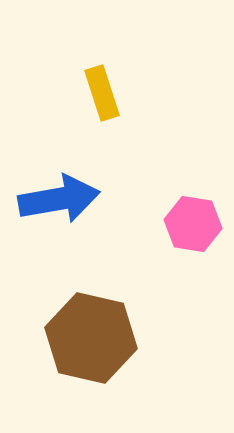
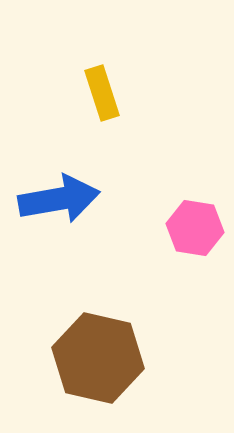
pink hexagon: moved 2 px right, 4 px down
brown hexagon: moved 7 px right, 20 px down
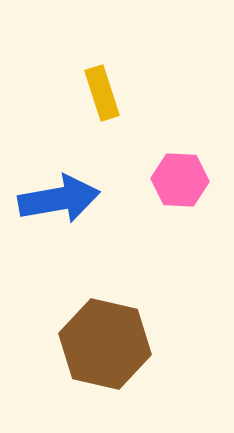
pink hexagon: moved 15 px left, 48 px up; rotated 6 degrees counterclockwise
brown hexagon: moved 7 px right, 14 px up
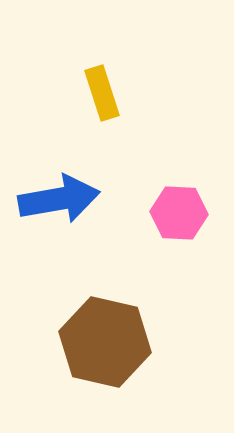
pink hexagon: moved 1 px left, 33 px down
brown hexagon: moved 2 px up
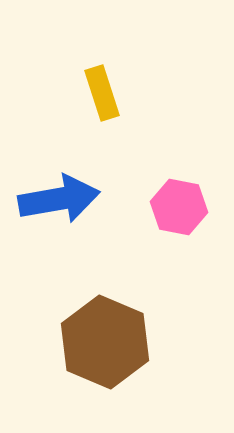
pink hexagon: moved 6 px up; rotated 8 degrees clockwise
brown hexagon: rotated 10 degrees clockwise
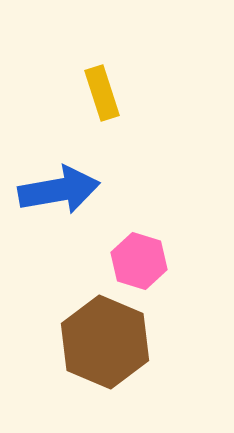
blue arrow: moved 9 px up
pink hexagon: moved 40 px left, 54 px down; rotated 6 degrees clockwise
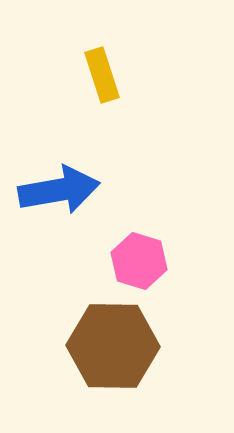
yellow rectangle: moved 18 px up
brown hexagon: moved 8 px right, 4 px down; rotated 22 degrees counterclockwise
